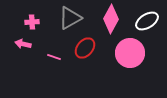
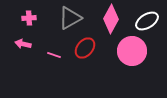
pink cross: moved 3 px left, 4 px up
pink circle: moved 2 px right, 2 px up
pink line: moved 2 px up
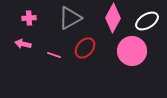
pink diamond: moved 2 px right, 1 px up
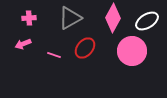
pink arrow: rotated 35 degrees counterclockwise
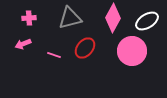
gray triangle: rotated 15 degrees clockwise
